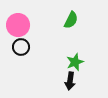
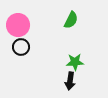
green star: rotated 18 degrees clockwise
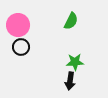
green semicircle: moved 1 px down
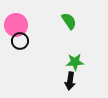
green semicircle: moved 2 px left; rotated 60 degrees counterclockwise
pink circle: moved 2 px left
black circle: moved 1 px left, 6 px up
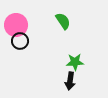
green semicircle: moved 6 px left
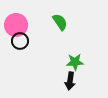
green semicircle: moved 3 px left, 1 px down
